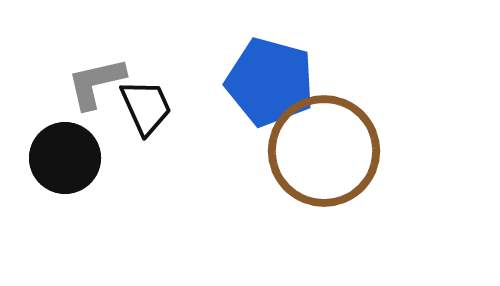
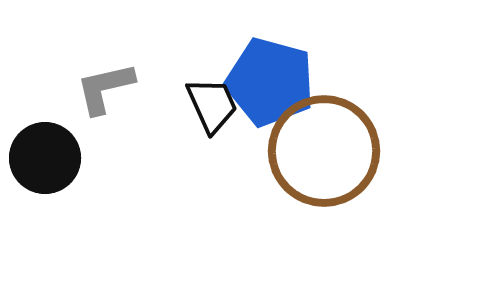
gray L-shape: moved 9 px right, 5 px down
black trapezoid: moved 66 px right, 2 px up
black circle: moved 20 px left
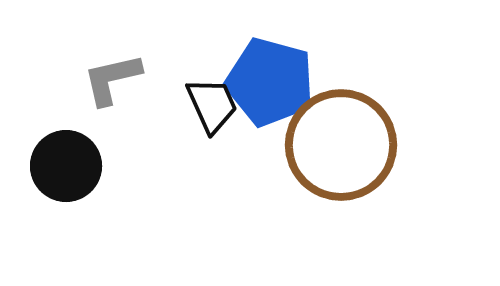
gray L-shape: moved 7 px right, 9 px up
brown circle: moved 17 px right, 6 px up
black circle: moved 21 px right, 8 px down
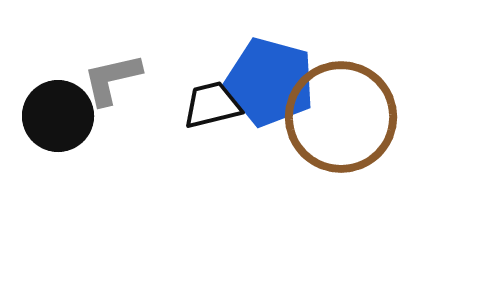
black trapezoid: rotated 80 degrees counterclockwise
brown circle: moved 28 px up
black circle: moved 8 px left, 50 px up
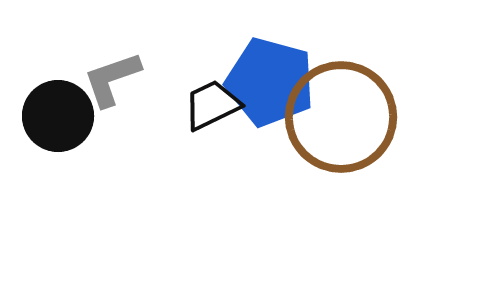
gray L-shape: rotated 6 degrees counterclockwise
black trapezoid: rotated 12 degrees counterclockwise
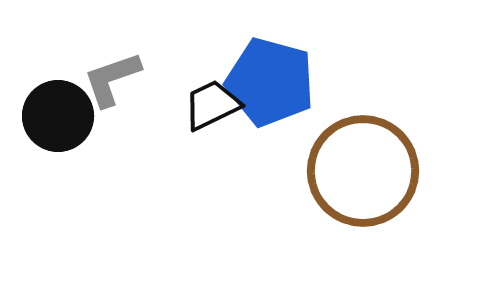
brown circle: moved 22 px right, 54 px down
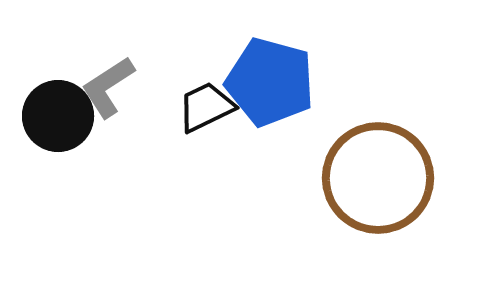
gray L-shape: moved 4 px left, 8 px down; rotated 14 degrees counterclockwise
black trapezoid: moved 6 px left, 2 px down
brown circle: moved 15 px right, 7 px down
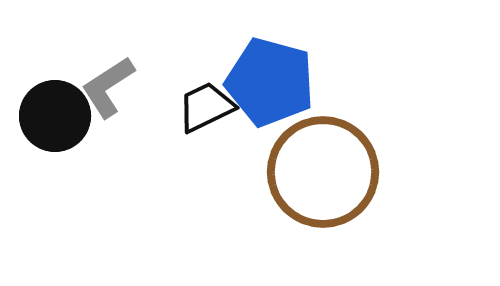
black circle: moved 3 px left
brown circle: moved 55 px left, 6 px up
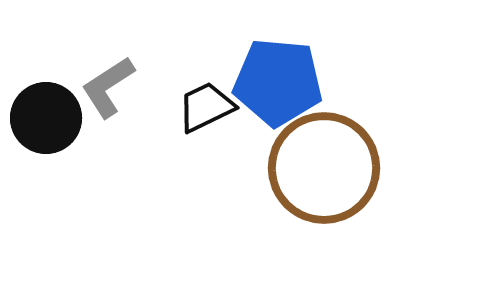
blue pentagon: moved 8 px right; rotated 10 degrees counterclockwise
black circle: moved 9 px left, 2 px down
brown circle: moved 1 px right, 4 px up
